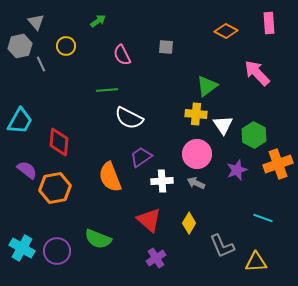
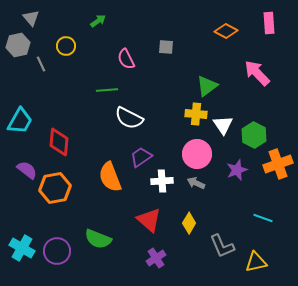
gray triangle: moved 5 px left, 4 px up
gray hexagon: moved 2 px left, 1 px up
pink semicircle: moved 4 px right, 4 px down
yellow triangle: rotated 10 degrees counterclockwise
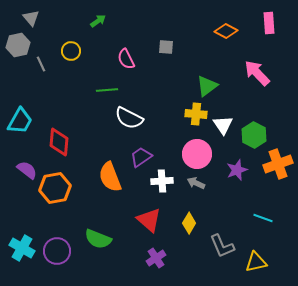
yellow circle: moved 5 px right, 5 px down
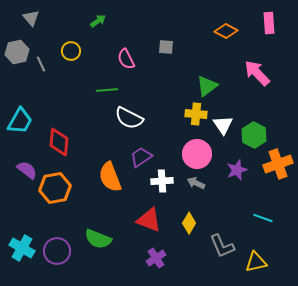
gray hexagon: moved 1 px left, 7 px down
red triangle: rotated 20 degrees counterclockwise
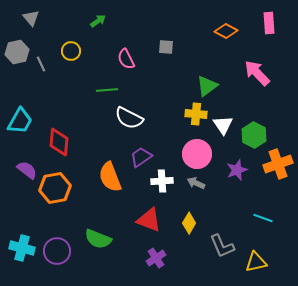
cyan cross: rotated 15 degrees counterclockwise
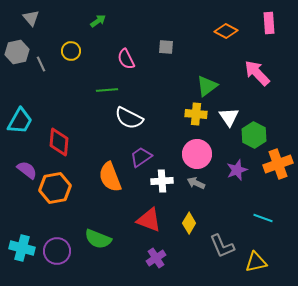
white triangle: moved 6 px right, 8 px up
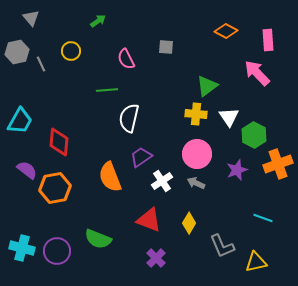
pink rectangle: moved 1 px left, 17 px down
white semicircle: rotated 76 degrees clockwise
white cross: rotated 30 degrees counterclockwise
purple cross: rotated 12 degrees counterclockwise
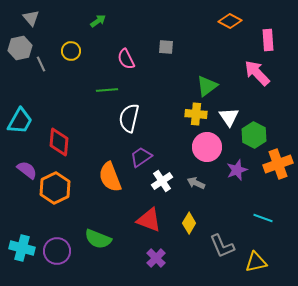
orange diamond: moved 4 px right, 10 px up
gray hexagon: moved 3 px right, 4 px up
pink circle: moved 10 px right, 7 px up
orange hexagon: rotated 16 degrees counterclockwise
